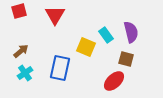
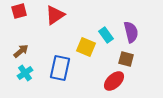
red triangle: rotated 25 degrees clockwise
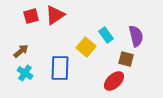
red square: moved 12 px right, 5 px down
purple semicircle: moved 5 px right, 4 px down
yellow square: rotated 18 degrees clockwise
blue rectangle: rotated 10 degrees counterclockwise
cyan cross: rotated 21 degrees counterclockwise
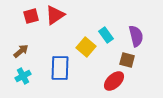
brown square: moved 1 px right, 1 px down
cyan cross: moved 2 px left, 3 px down; rotated 28 degrees clockwise
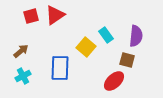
purple semicircle: rotated 20 degrees clockwise
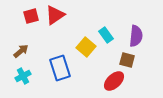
blue rectangle: rotated 20 degrees counterclockwise
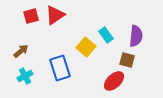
cyan cross: moved 2 px right
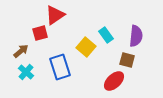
red square: moved 9 px right, 17 px down
blue rectangle: moved 1 px up
cyan cross: moved 1 px right, 4 px up; rotated 21 degrees counterclockwise
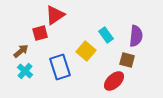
yellow square: moved 4 px down
cyan cross: moved 1 px left, 1 px up
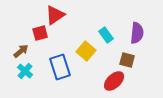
purple semicircle: moved 1 px right, 3 px up
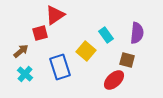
cyan cross: moved 3 px down
red ellipse: moved 1 px up
